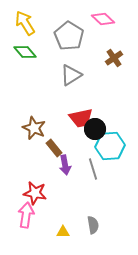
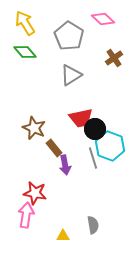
cyan hexagon: rotated 24 degrees clockwise
gray line: moved 11 px up
yellow triangle: moved 4 px down
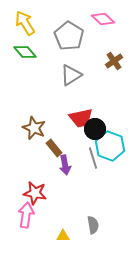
brown cross: moved 3 px down
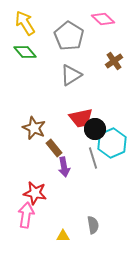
cyan hexagon: moved 2 px right, 3 px up; rotated 16 degrees clockwise
purple arrow: moved 1 px left, 2 px down
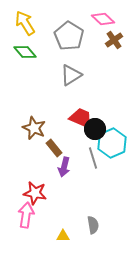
brown cross: moved 21 px up
red trapezoid: rotated 145 degrees counterclockwise
purple arrow: rotated 24 degrees clockwise
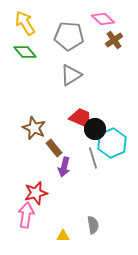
gray pentagon: rotated 28 degrees counterclockwise
red star: moved 1 px right; rotated 25 degrees counterclockwise
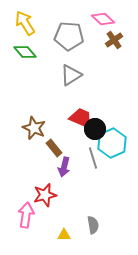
red star: moved 9 px right, 2 px down
yellow triangle: moved 1 px right, 1 px up
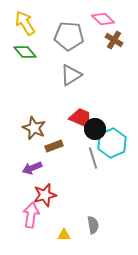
brown cross: rotated 24 degrees counterclockwise
brown rectangle: moved 2 px up; rotated 72 degrees counterclockwise
purple arrow: moved 32 px left, 1 px down; rotated 54 degrees clockwise
pink arrow: moved 5 px right
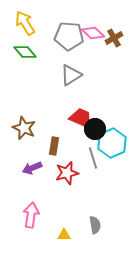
pink diamond: moved 10 px left, 14 px down
brown cross: moved 2 px up; rotated 30 degrees clockwise
brown star: moved 10 px left
brown rectangle: rotated 60 degrees counterclockwise
red star: moved 22 px right, 22 px up
gray semicircle: moved 2 px right
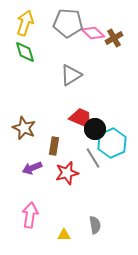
yellow arrow: rotated 50 degrees clockwise
gray pentagon: moved 1 px left, 13 px up
green diamond: rotated 25 degrees clockwise
gray line: rotated 15 degrees counterclockwise
pink arrow: moved 1 px left
